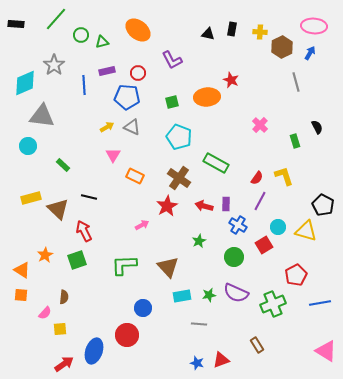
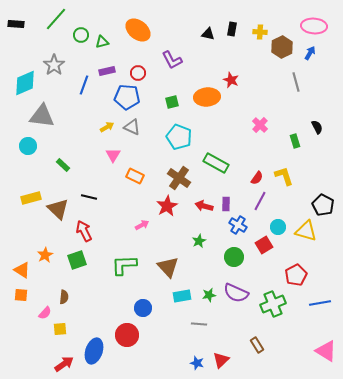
blue line at (84, 85): rotated 24 degrees clockwise
red triangle at (221, 360): rotated 24 degrees counterclockwise
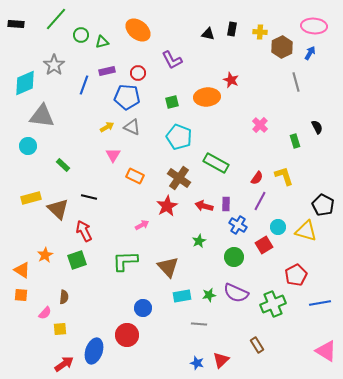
green L-shape at (124, 265): moved 1 px right, 4 px up
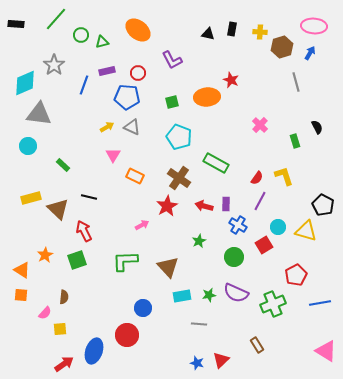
brown hexagon at (282, 47): rotated 10 degrees clockwise
gray triangle at (42, 116): moved 3 px left, 2 px up
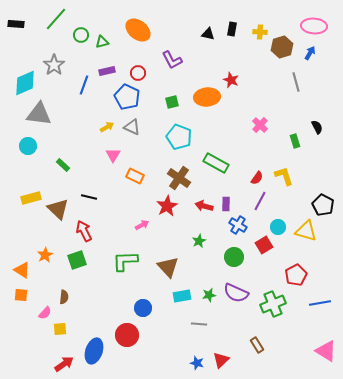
blue pentagon at (127, 97): rotated 20 degrees clockwise
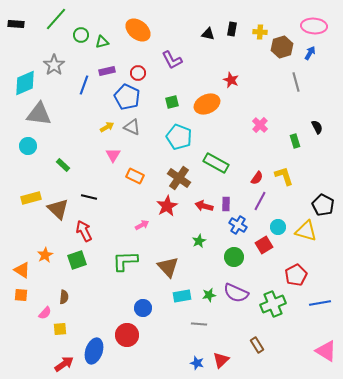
orange ellipse at (207, 97): moved 7 px down; rotated 20 degrees counterclockwise
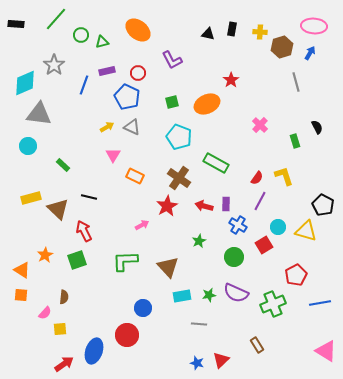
red star at (231, 80): rotated 14 degrees clockwise
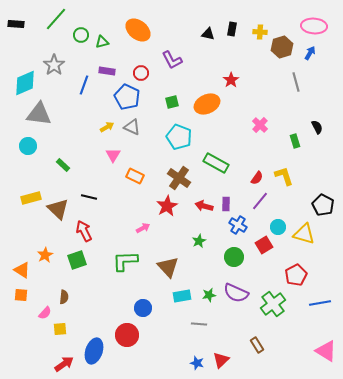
purple rectangle at (107, 71): rotated 21 degrees clockwise
red circle at (138, 73): moved 3 px right
purple line at (260, 201): rotated 12 degrees clockwise
pink arrow at (142, 225): moved 1 px right, 3 px down
yellow triangle at (306, 231): moved 2 px left, 3 px down
green cross at (273, 304): rotated 15 degrees counterclockwise
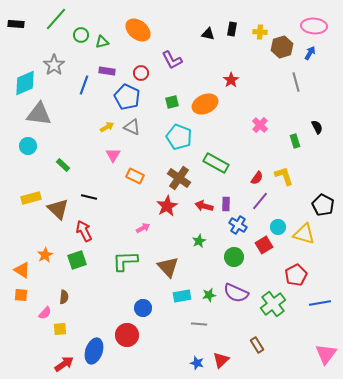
orange ellipse at (207, 104): moved 2 px left
pink triangle at (326, 351): moved 3 px down; rotated 35 degrees clockwise
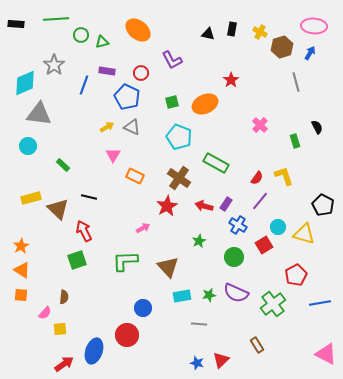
green line at (56, 19): rotated 45 degrees clockwise
yellow cross at (260, 32): rotated 24 degrees clockwise
purple rectangle at (226, 204): rotated 32 degrees clockwise
orange star at (45, 255): moved 24 px left, 9 px up
pink triangle at (326, 354): rotated 40 degrees counterclockwise
